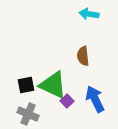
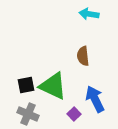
green triangle: moved 1 px down
purple square: moved 7 px right, 13 px down
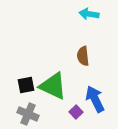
purple square: moved 2 px right, 2 px up
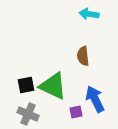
purple square: rotated 32 degrees clockwise
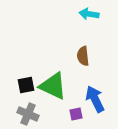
purple square: moved 2 px down
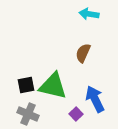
brown semicircle: moved 3 px up; rotated 30 degrees clockwise
green triangle: rotated 12 degrees counterclockwise
purple square: rotated 32 degrees counterclockwise
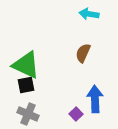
green triangle: moved 27 px left, 21 px up; rotated 12 degrees clockwise
blue arrow: rotated 24 degrees clockwise
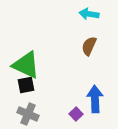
brown semicircle: moved 6 px right, 7 px up
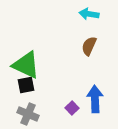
purple square: moved 4 px left, 6 px up
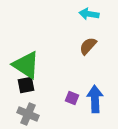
brown semicircle: moved 1 px left; rotated 18 degrees clockwise
green triangle: rotated 8 degrees clockwise
purple square: moved 10 px up; rotated 24 degrees counterclockwise
